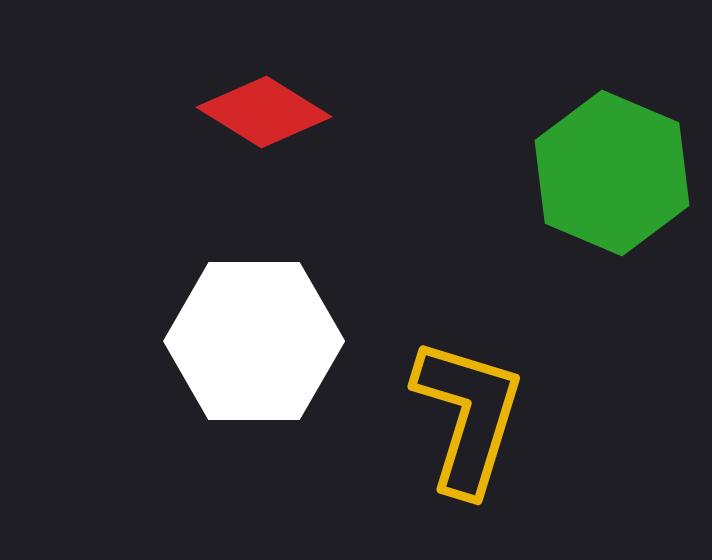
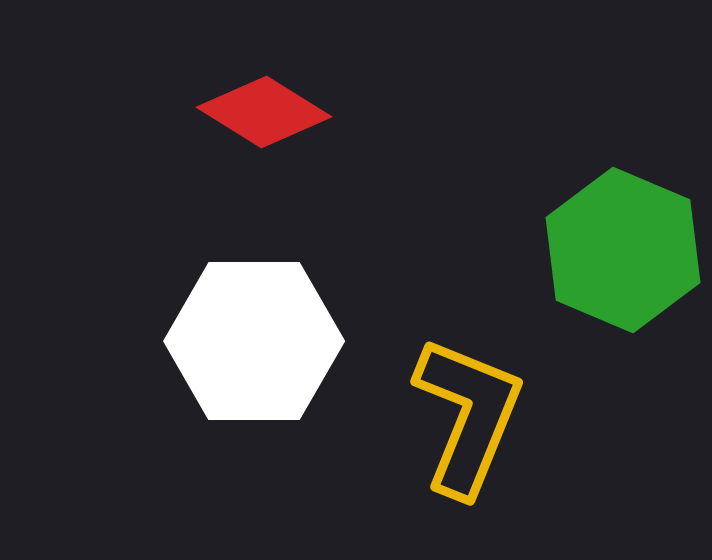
green hexagon: moved 11 px right, 77 px down
yellow L-shape: rotated 5 degrees clockwise
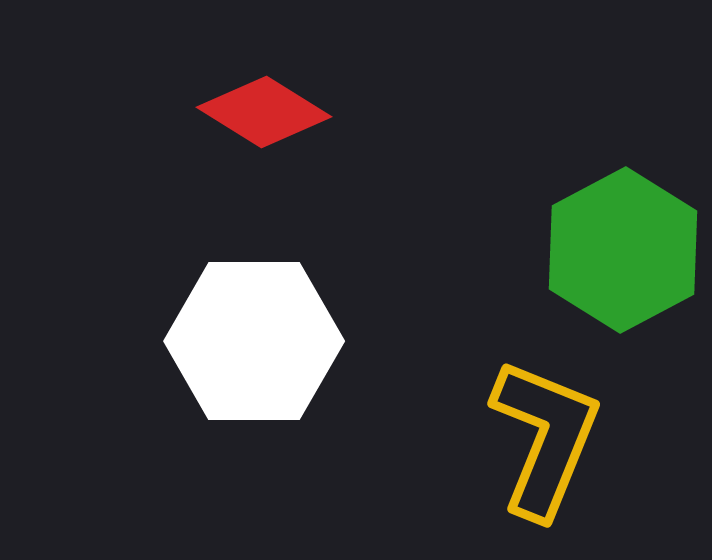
green hexagon: rotated 9 degrees clockwise
yellow L-shape: moved 77 px right, 22 px down
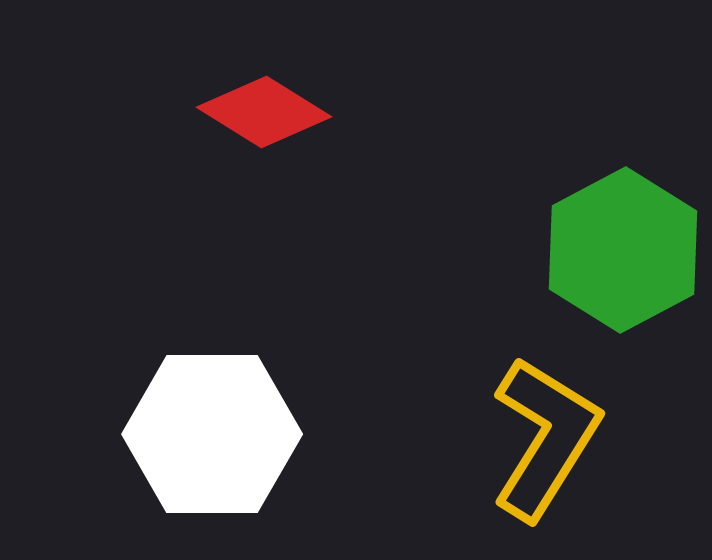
white hexagon: moved 42 px left, 93 px down
yellow L-shape: rotated 10 degrees clockwise
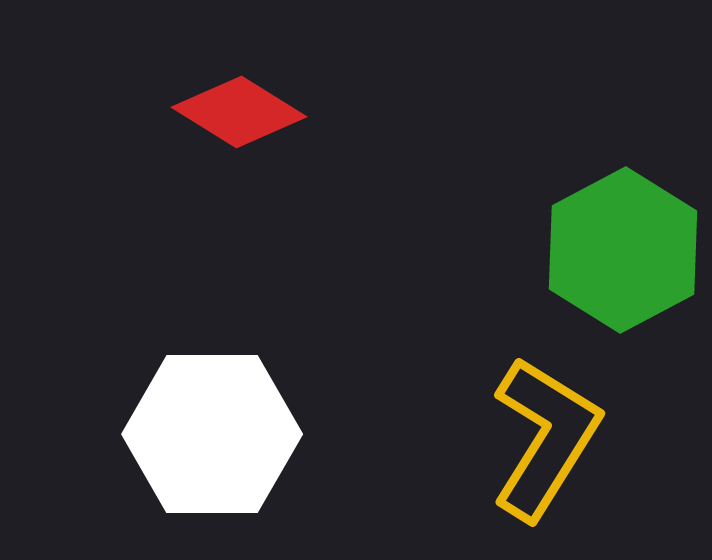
red diamond: moved 25 px left
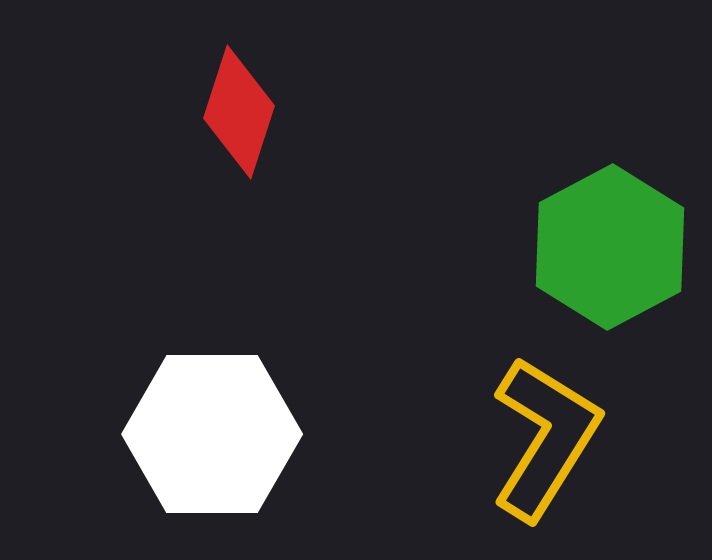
red diamond: rotated 76 degrees clockwise
green hexagon: moved 13 px left, 3 px up
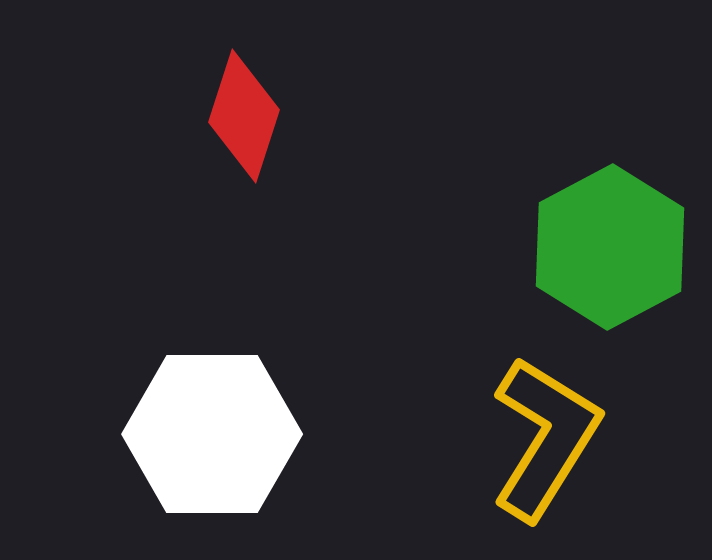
red diamond: moved 5 px right, 4 px down
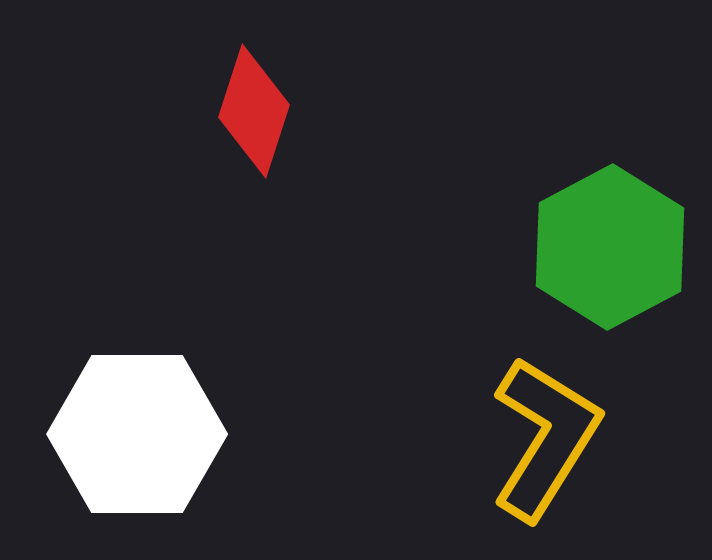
red diamond: moved 10 px right, 5 px up
white hexagon: moved 75 px left
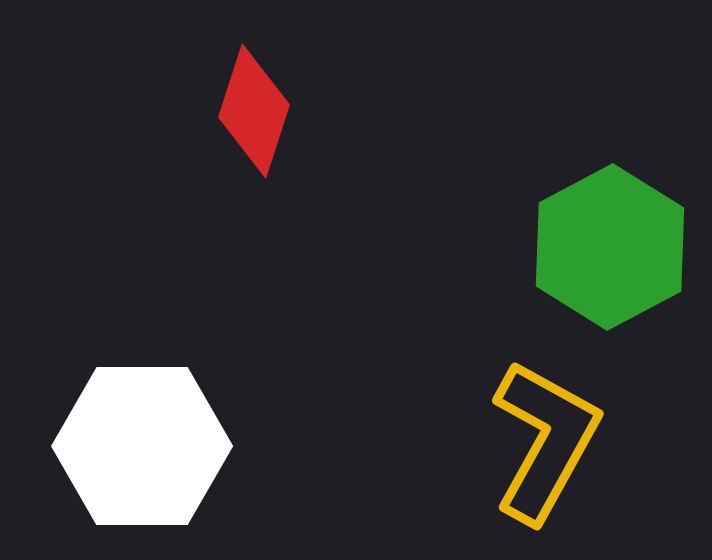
white hexagon: moved 5 px right, 12 px down
yellow L-shape: moved 3 px down; rotated 3 degrees counterclockwise
